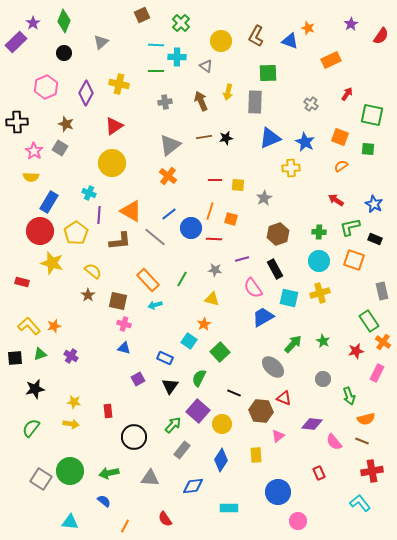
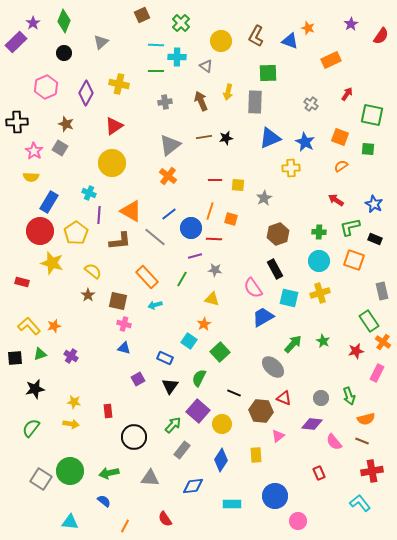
purple line at (242, 259): moved 47 px left, 3 px up
orange rectangle at (148, 280): moved 1 px left, 3 px up
gray circle at (323, 379): moved 2 px left, 19 px down
blue circle at (278, 492): moved 3 px left, 4 px down
cyan rectangle at (229, 508): moved 3 px right, 4 px up
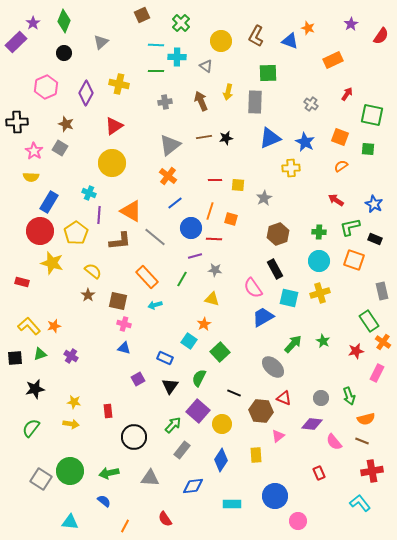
orange rectangle at (331, 60): moved 2 px right
blue line at (169, 214): moved 6 px right, 11 px up
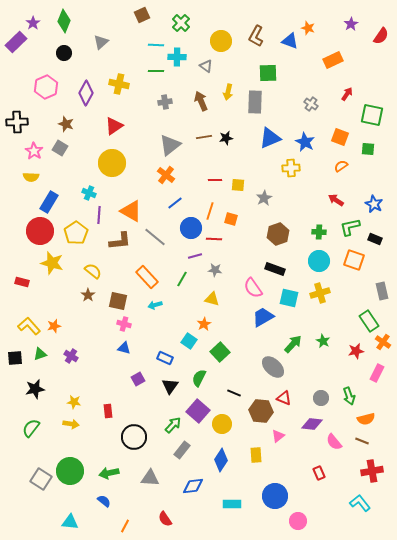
orange cross at (168, 176): moved 2 px left, 1 px up
black rectangle at (275, 269): rotated 42 degrees counterclockwise
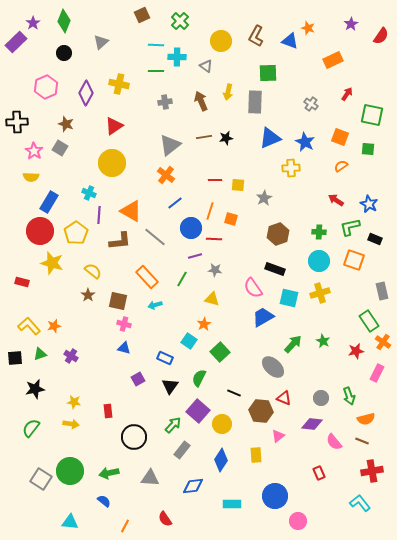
green cross at (181, 23): moved 1 px left, 2 px up
blue star at (374, 204): moved 5 px left
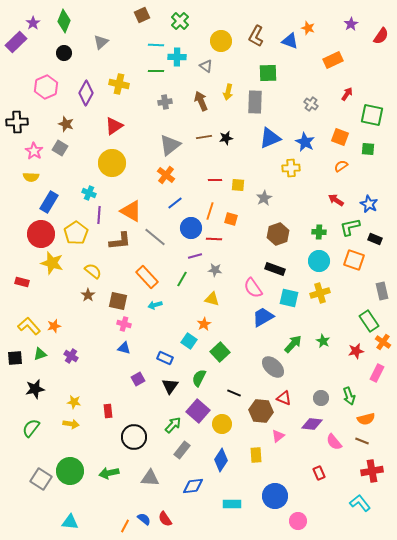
red circle at (40, 231): moved 1 px right, 3 px down
blue semicircle at (104, 501): moved 40 px right, 18 px down
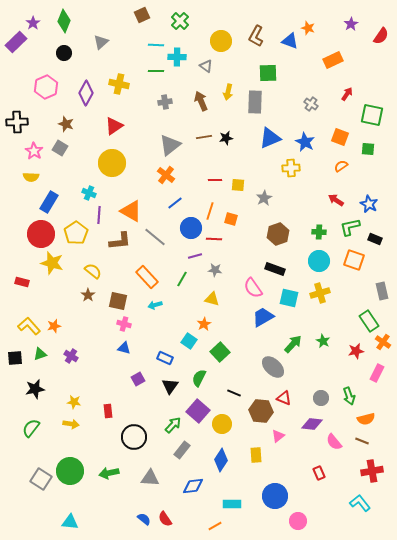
orange line at (125, 526): moved 90 px right; rotated 32 degrees clockwise
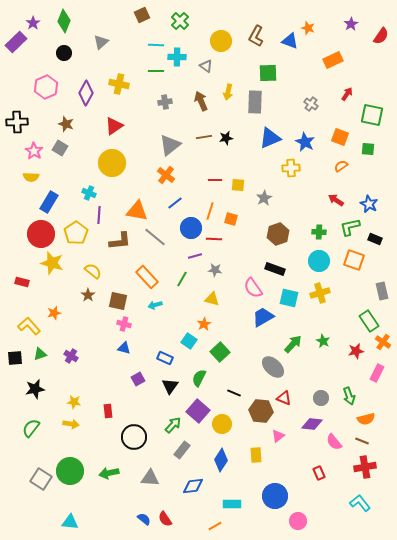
orange triangle at (131, 211): moved 6 px right; rotated 20 degrees counterclockwise
orange star at (54, 326): moved 13 px up
red cross at (372, 471): moved 7 px left, 4 px up
